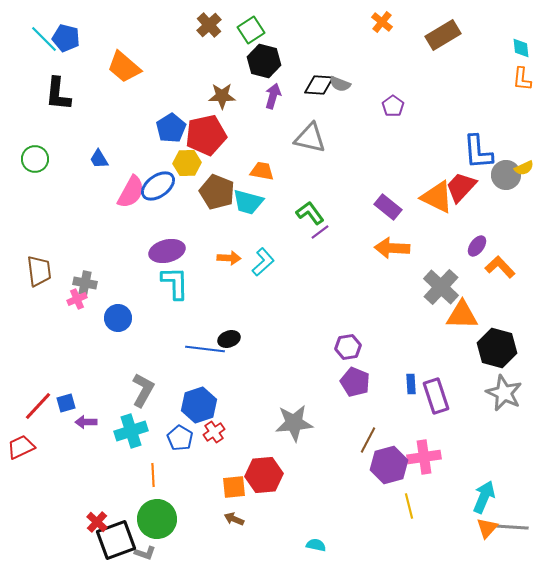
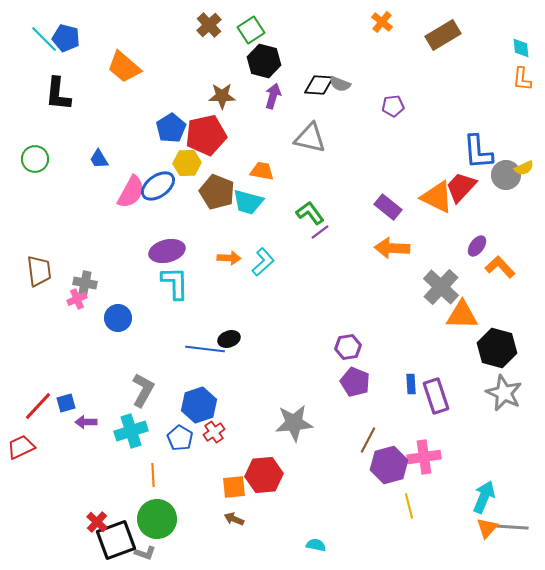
purple pentagon at (393, 106): rotated 30 degrees clockwise
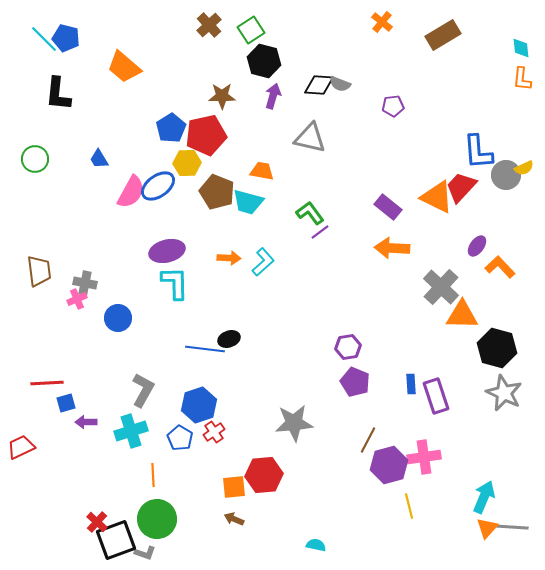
red line at (38, 406): moved 9 px right, 23 px up; rotated 44 degrees clockwise
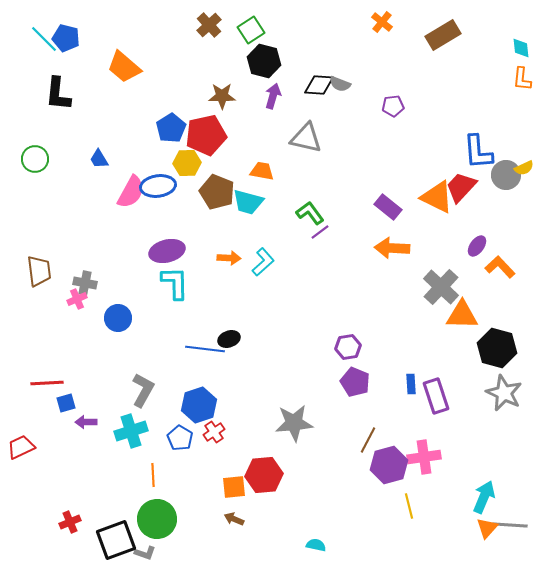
gray triangle at (310, 138): moved 4 px left
blue ellipse at (158, 186): rotated 28 degrees clockwise
red cross at (97, 522): moved 27 px left; rotated 25 degrees clockwise
gray line at (511, 527): moved 1 px left, 2 px up
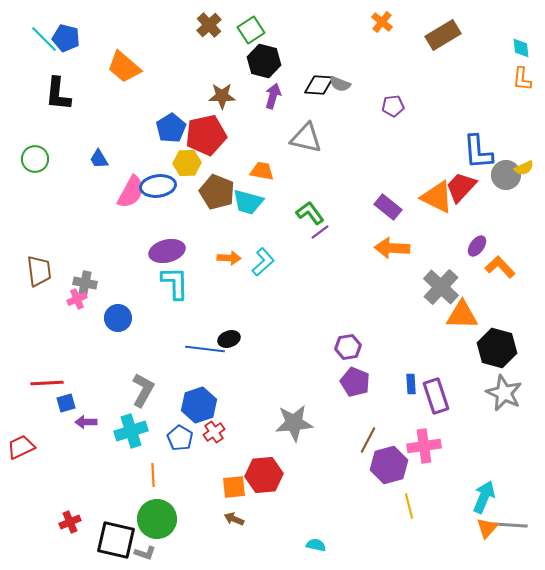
pink cross at (424, 457): moved 11 px up
black square at (116, 540): rotated 33 degrees clockwise
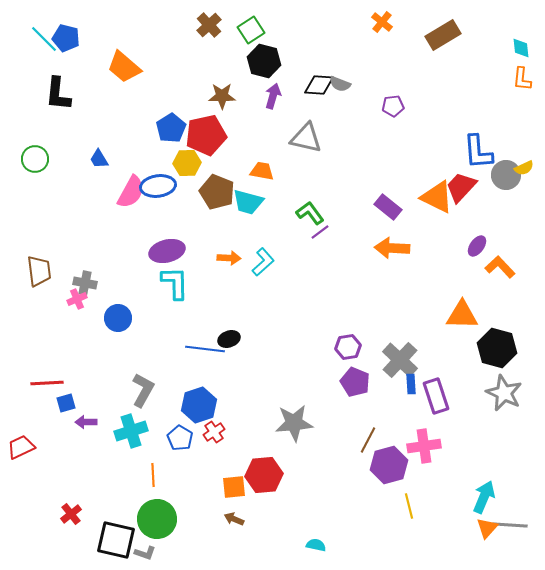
gray cross at (441, 287): moved 41 px left, 73 px down
red cross at (70, 522): moved 1 px right, 8 px up; rotated 15 degrees counterclockwise
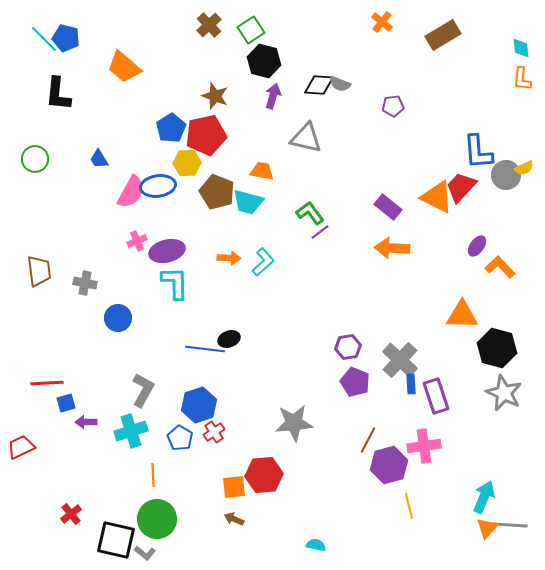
brown star at (222, 96): moved 7 px left; rotated 20 degrees clockwise
pink cross at (77, 299): moved 60 px right, 58 px up
gray L-shape at (145, 553): rotated 20 degrees clockwise
